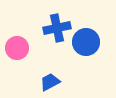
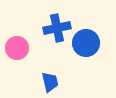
blue circle: moved 1 px down
blue trapezoid: rotated 105 degrees clockwise
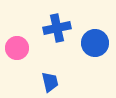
blue circle: moved 9 px right
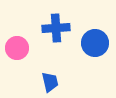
blue cross: moved 1 px left; rotated 8 degrees clockwise
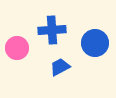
blue cross: moved 4 px left, 2 px down
blue trapezoid: moved 10 px right, 15 px up; rotated 105 degrees counterclockwise
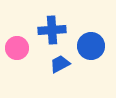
blue circle: moved 4 px left, 3 px down
blue trapezoid: moved 3 px up
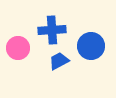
pink circle: moved 1 px right
blue trapezoid: moved 1 px left, 3 px up
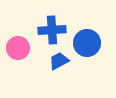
blue circle: moved 4 px left, 3 px up
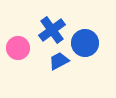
blue cross: rotated 32 degrees counterclockwise
blue circle: moved 2 px left
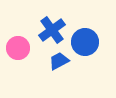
blue circle: moved 1 px up
